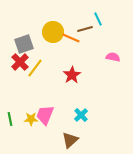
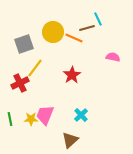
brown line: moved 2 px right, 1 px up
orange line: moved 3 px right
red cross: moved 21 px down; rotated 18 degrees clockwise
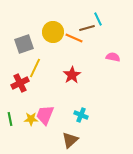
yellow line: rotated 12 degrees counterclockwise
cyan cross: rotated 24 degrees counterclockwise
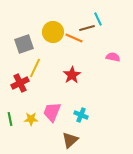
pink trapezoid: moved 7 px right, 3 px up
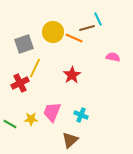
green line: moved 5 px down; rotated 48 degrees counterclockwise
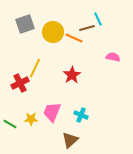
gray square: moved 1 px right, 20 px up
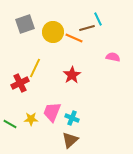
cyan cross: moved 9 px left, 3 px down
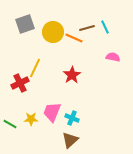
cyan line: moved 7 px right, 8 px down
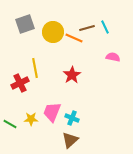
yellow line: rotated 36 degrees counterclockwise
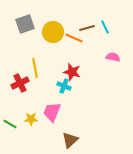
red star: moved 3 px up; rotated 24 degrees counterclockwise
cyan cross: moved 8 px left, 32 px up
